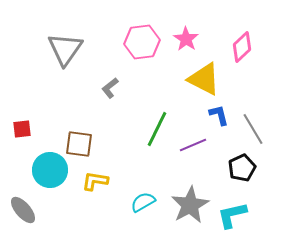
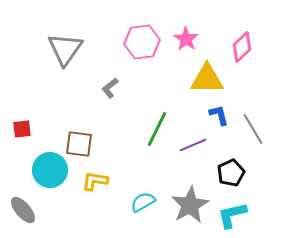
yellow triangle: moved 3 px right; rotated 27 degrees counterclockwise
black pentagon: moved 11 px left, 5 px down
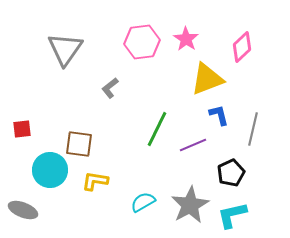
yellow triangle: rotated 21 degrees counterclockwise
gray line: rotated 44 degrees clockwise
gray ellipse: rotated 28 degrees counterclockwise
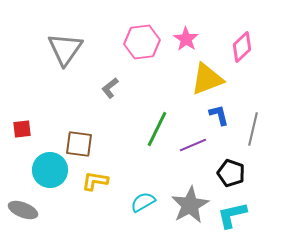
black pentagon: rotated 28 degrees counterclockwise
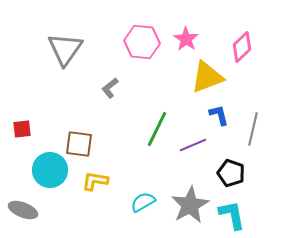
pink hexagon: rotated 12 degrees clockwise
yellow triangle: moved 2 px up
cyan L-shape: rotated 92 degrees clockwise
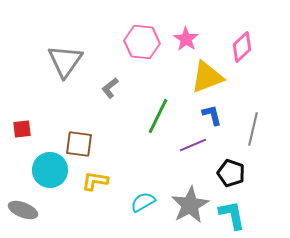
gray triangle: moved 12 px down
blue L-shape: moved 7 px left
green line: moved 1 px right, 13 px up
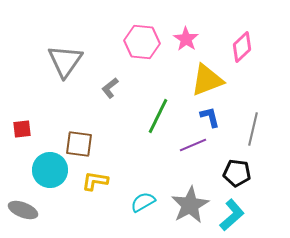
yellow triangle: moved 3 px down
blue L-shape: moved 2 px left, 2 px down
black pentagon: moved 6 px right; rotated 12 degrees counterclockwise
cyan L-shape: rotated 60 degrees clockwise
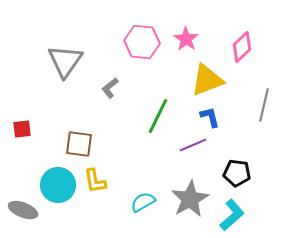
gray line: moved 11 px right, 24 px up
cyan circle: moved 8 px right, 15 px down
yellow L-shape: rotated 108 degrees counterclockwise
gray star: moved 6 px up
